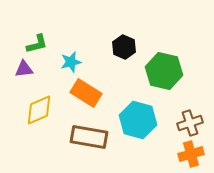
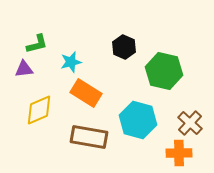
brown cross: rotated 30 degrees counterclockwise
orange cross: moved 12 px left, 1 px up; rotated 15 degrees clockwise
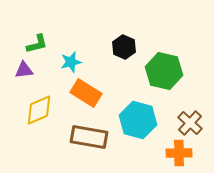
purple triangle: moved 1 px down
